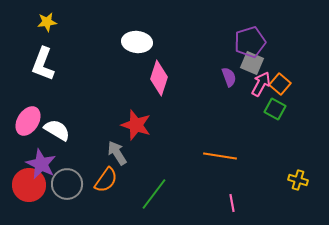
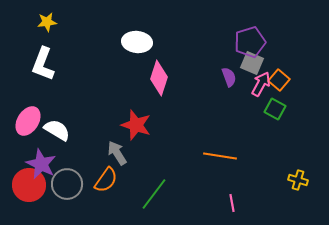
orange square: moved 1 px left, 4 px up
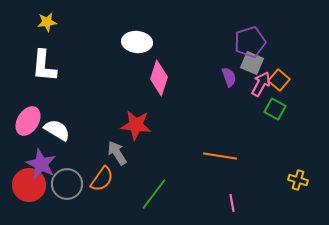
white L-shape: moved 1 px right, 2 px down; rotated 16 degrees counterclockwise
red star: rotated 12 degrees counterclockwise
orange semicircle: moved 4 px left, 1 px up
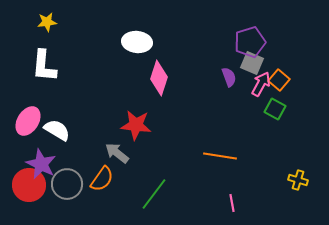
gray arrow: rotated 20 degrees counterclockwise
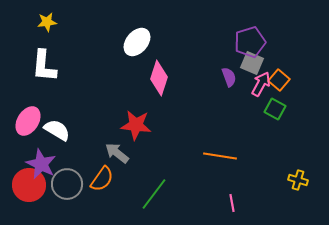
white ellipse: rotated 56 degrees counterclockwise
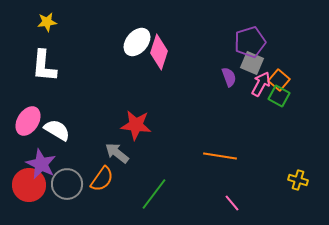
pink diamond: moved 26 px up
green square: moved 4 px right, 13 px up
pink line: rotated 30 degrees counterclockwise
